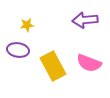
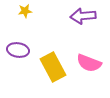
purple arrow: moved 2 px left, 4 px up
yellow star: moved 2 px left, 14 px up
yellow rectangle: moved 1 px down
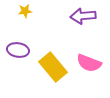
yellow rectangle: rotated 12 degrees counterclockwise
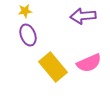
purple ellipse: moved 10 px right, 15 px up; rotated 60 degrees clockwise
pink semicircle: rotated 45 degrees counterclockwise
